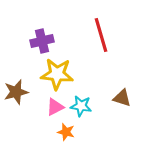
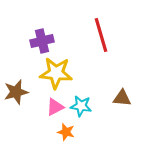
yellow star: moved 1 px left, 1 px up
brown triangle: rotated 12 degrees counterclockwise
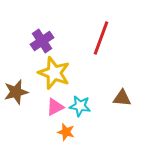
red line: moved 3 px down; rotated 36 degrees clockwise
purple cross: rotated 20 degrees counterclockwise
yellow star: moved 2 px left; rotated 16 degrees clockwise
cyan star: moved 1 px left
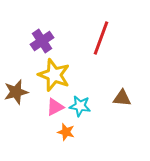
yellow star: moved 2 px down
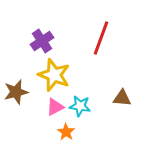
orange star: rotated 18 degrees clockwise
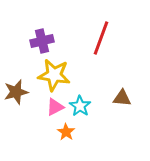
purple cross: rotated 20 degrees clockwise
yellow star: rotated 12 degrees counterclockwise
cyan star: rotated 25 degrees clockwise
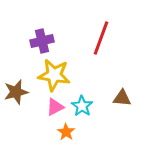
cyan star: moved 2 px right
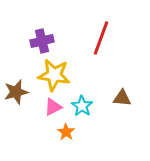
pink triangle: moved 2 px left
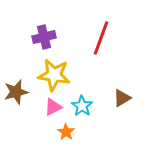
purple cross: moved 2 px right, 4 px up
brown triangle: rotated 36 degrees counterclockwise
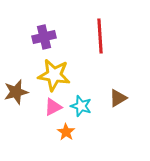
red line: moved 1 px left, 2 px up; rotated 24 degrees counterclockwise
brown triangle: moved 4 px left
cyan star: moved 1 px left; rotated 15 degrees counterclockwise
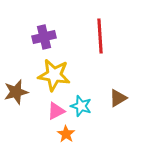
pink triangle: moved 3 px right, 4 px down
orange star: moved 2 px down
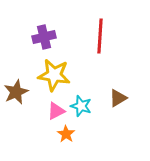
red line: rotated 8 degrees clockwise
brown star: rotated 10 degrees counterclockwise
